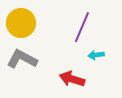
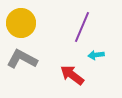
red arrow: moved 4 px up; rotated 20 degrees clockwise
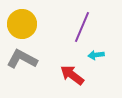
yellow circle: moved 1 px right, 1 px down
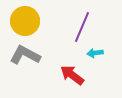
yellow circle: moved 3 px right, 3 px up
cyan arrow: moved 1 px left, 2 px up
gray L-shape: moved 3 px right, 4 px up
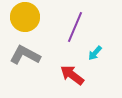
yellow circle: moved 4 px up
purple line: moved 7 px left
cyan arrow: rotated 42 degrees counterclockwise
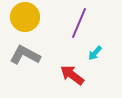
purple line: moved 4 px right, 4 px up
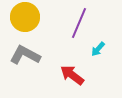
cyan arrow: moved 3 px right, 4 px up
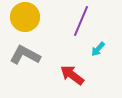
purple line: moved 2 px right, 2 px up
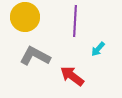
purple line: moved 6 px left; rotated 20 degrees counterclockwise
gray L-shape: moved 10 px right, 1 px down
red arrow: moved 1 px down
